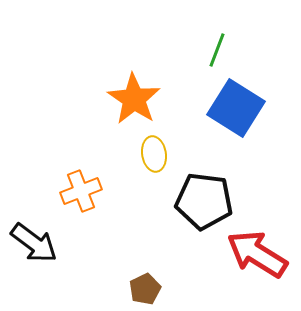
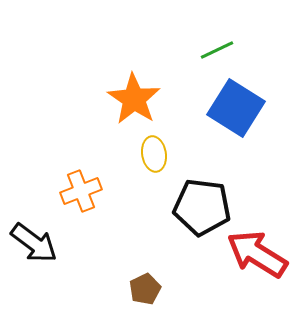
green line: rotated 44 degrees clockwise
black pentagon: moved 2 px left, 6 px down
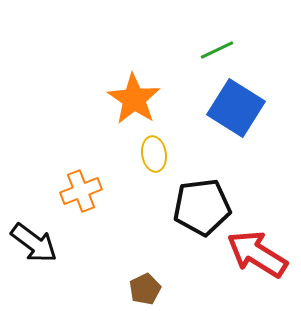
black pentagon: rotated 14 degrees counterclockwise
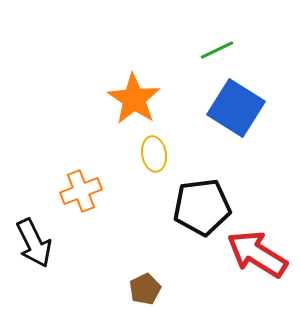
black arrow: rotated 27 degrees clockwise
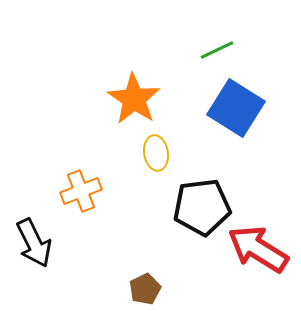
yellow ellipse: moved 2 px right, 1 px up
red arrow: moved 1 px right, 5 px up
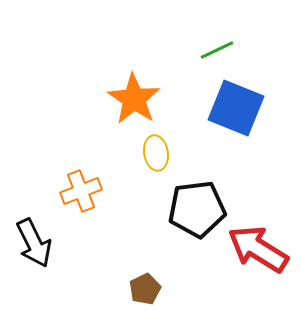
blue square: rotated 10 degrees counterclockwise
black pentagon: moved 5 px left, 2 px down
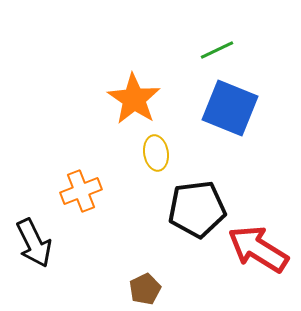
blue square: moved 6 px left
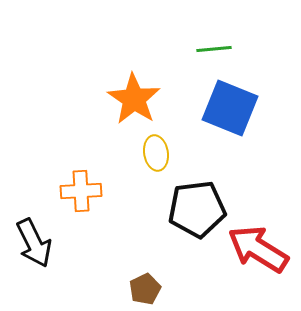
green line: moved 3 px left, 1 px up; rotated 20 degrees clockwise
orange cross: rotated 18 degrees clockwise
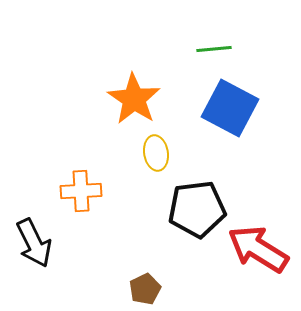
blue square: rotated 6 degrees clockwise
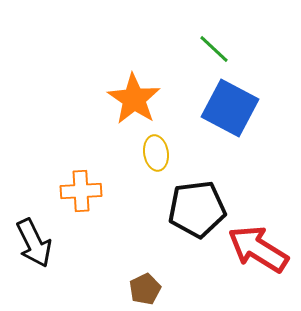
green line: rotated 48 degrees clockwise
